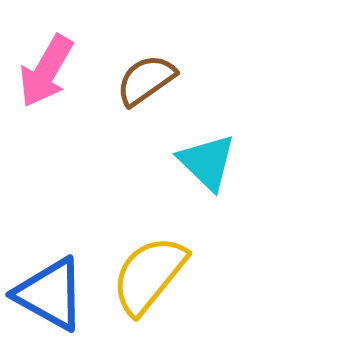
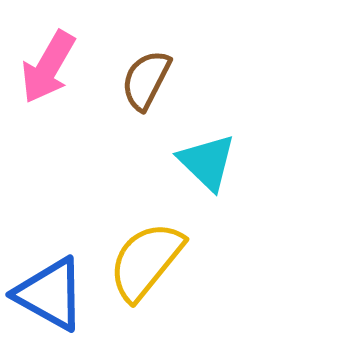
pink arrow: moved 2 px right, 4 px up
brown semicircle: rotated 28 degrees counterclockwise
yellow semicircle: moved 3 px left, 14 px up
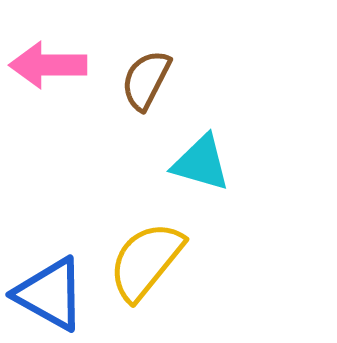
pink arrow: moved 2 px up; rotated 60 degrees clockwise
cyan triangle: moved 6 px left, 1 px down; rotated 28 degrees counterclockwise
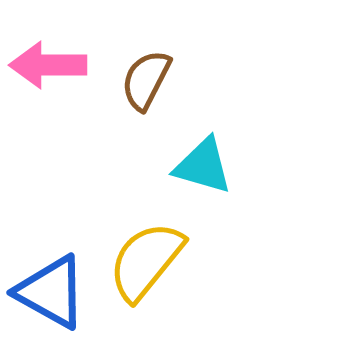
cyan triangle: moved 2 px right, 3 px down
blue triangle: moved 1 px right, 2 px up
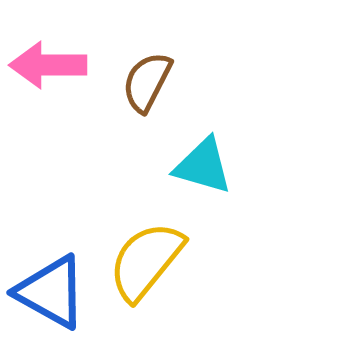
brown semicircle: moved 1 px right, 2 px down
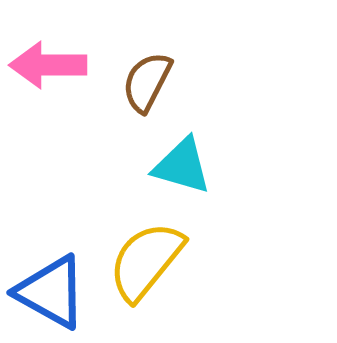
cyan triangle: moved 21 px left
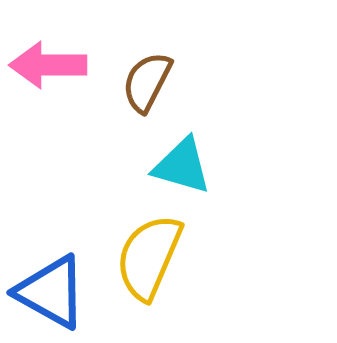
yellow semicircle: moved 3 px right, 4 px up; rotated 16 degrees counterclockwise
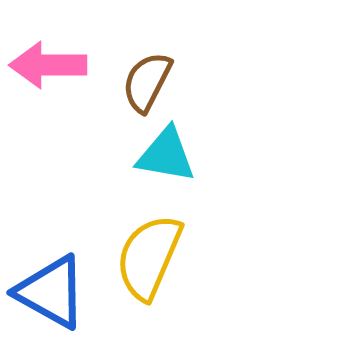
cyan triangle: moved 16 px left, 11 px up; rotated 6 degrees counterclockwise
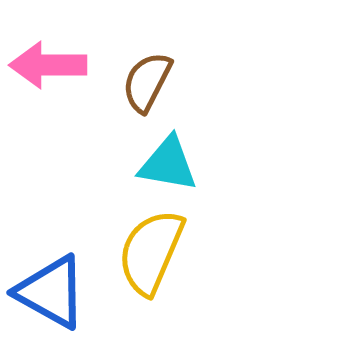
cyan triangle: moved 2 px right, 9 px down
yellow semicircle: moved 2 px right, 5 px up
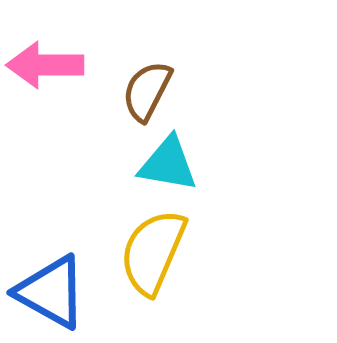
pink arrow: moved 3 px left
brown semicircle: moved 9 px down
yellow semicircle: moved 2 px right
